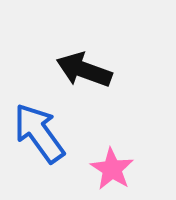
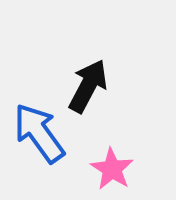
black arrow: moved 4 px right, 16 px down; rotated 98 degrees clockwise
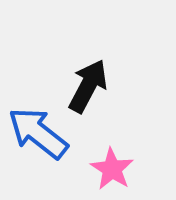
blue arrow: moved 1 px left; rotated 16 degrees counterclockwise
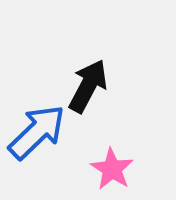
blue arrow: moved 1 px left, 1 px up; rotated 98 degrees clockwise
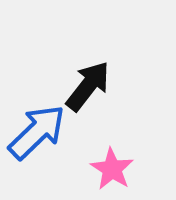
black arrow: rotated 10 degrees clockwise
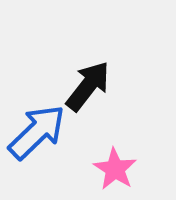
pink star: moved 3 px right
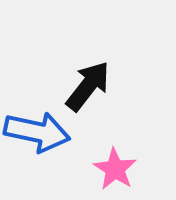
blue arrow: rotated 56 degrees clockwise
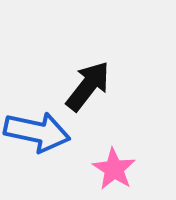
pink star: moved 1 px left
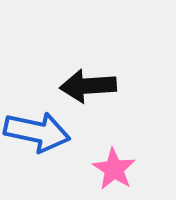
black arrow: rotated 132 degrees counterclockwise
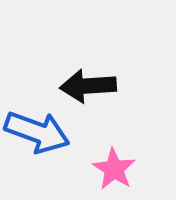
blue arrow: rotated 8 degrees clockwise
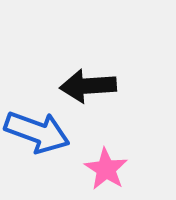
pink star: moved 8 px left
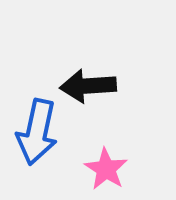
blue arrow: rotated 82 degrees clockwise
